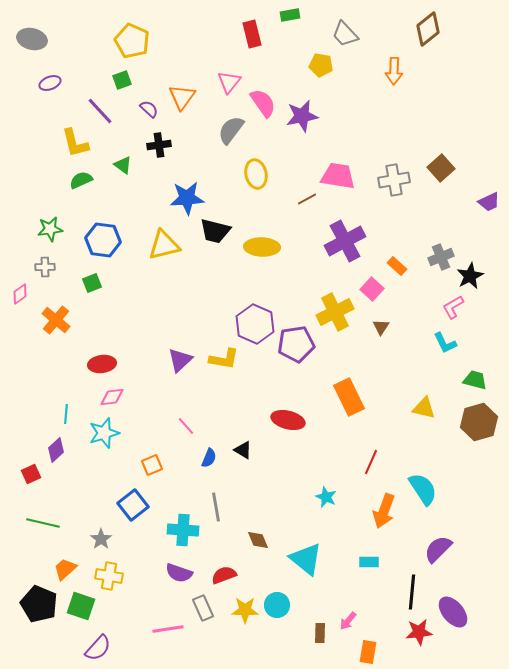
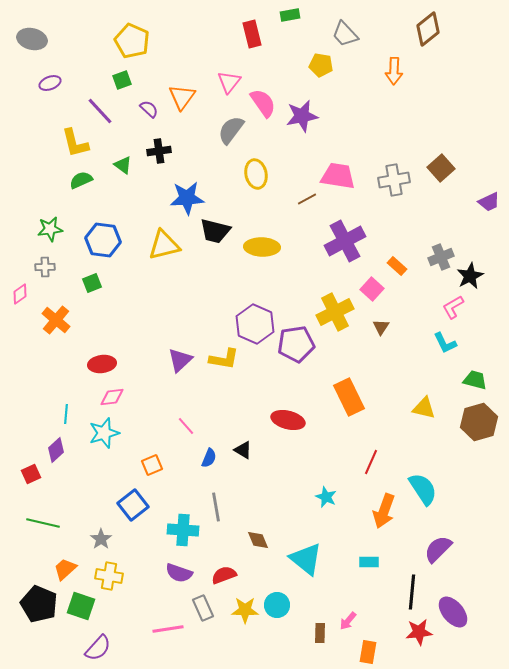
black cross at (159, 145): moved 6 px down
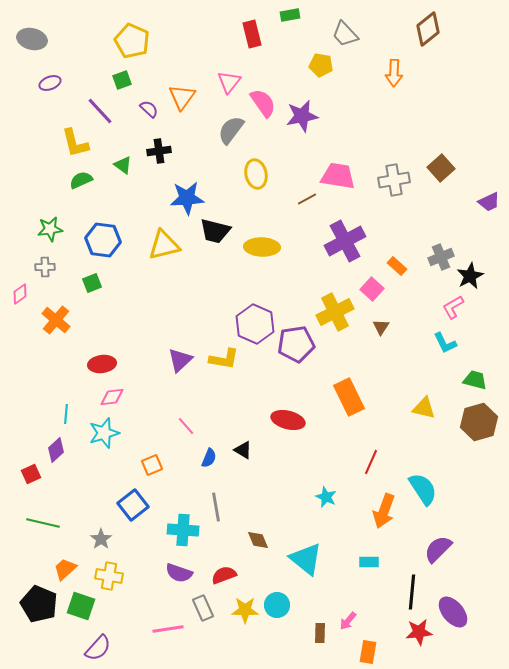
orange arrow at (394, 71): moved 2 px down
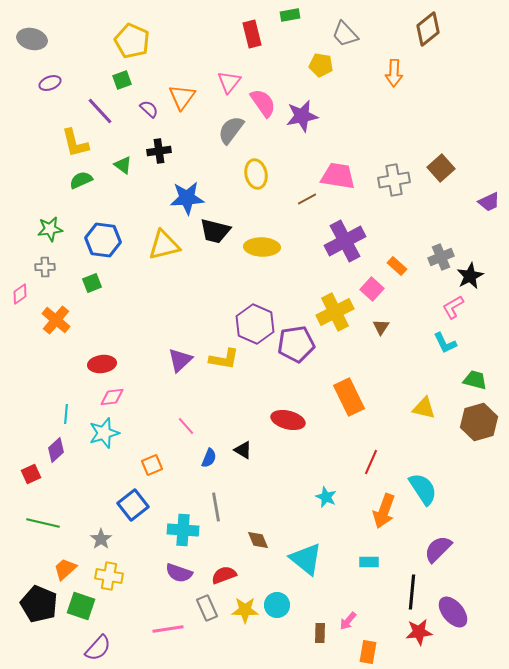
gray rectangle at (203, 608): moved 4 px right
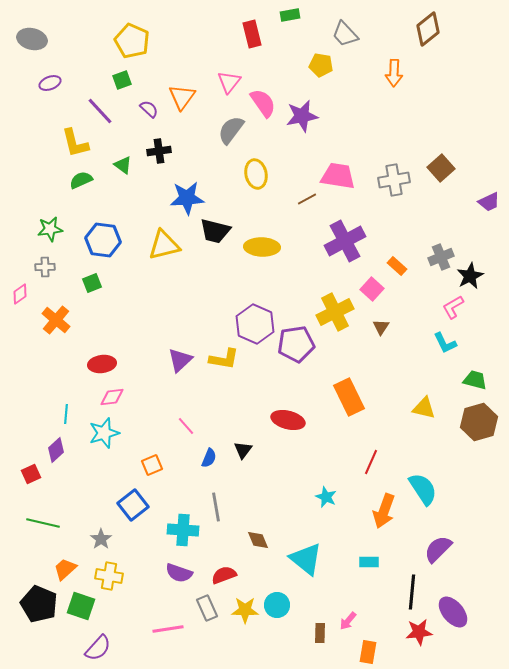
black triangle at (243, 450): rotated 36 degrees clockwise
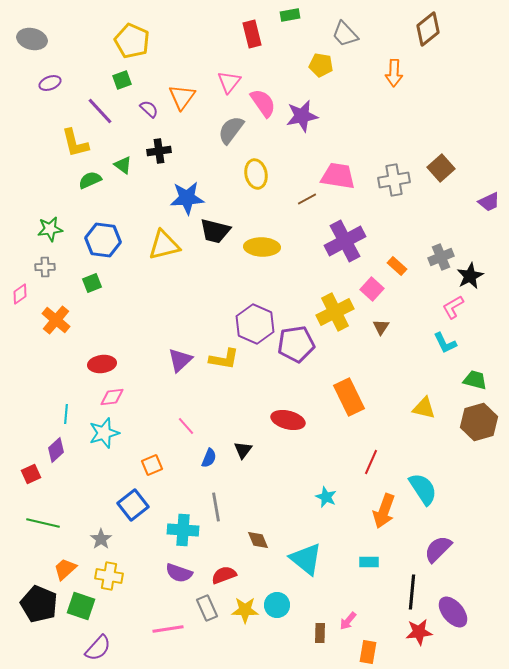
green semicircle at (81, 180): moved 9 px right
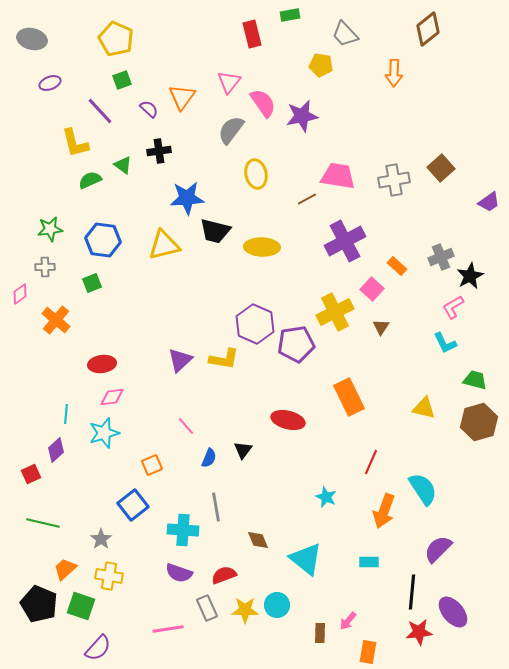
yellow pentagon at (132, 41): moved 16 px left, 2 px up
purple trapezoid at (489, 202): rotated 10 degrees counterclockwise
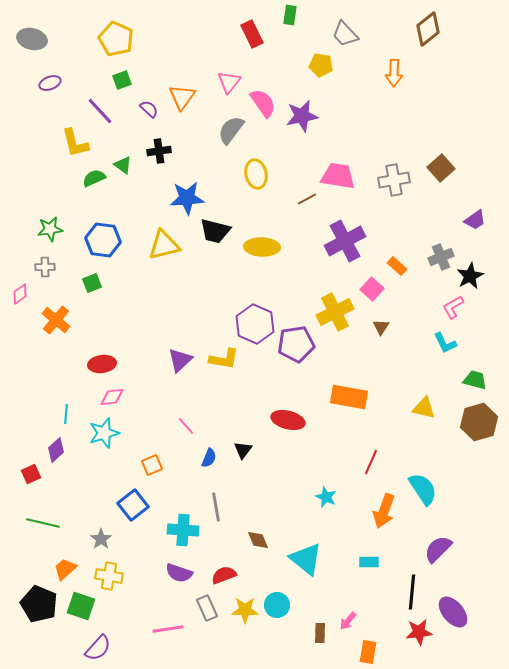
green rectangle at (290, 15): rotated 72 degrees counterclockwise
red rectangle at (252, 34): rotated 12 degrees counterclockwise
green semicircle at (90, 180): moved 4 px right, 2 px up
purple trapezoid at (489, 202): moved 14 px left, 18 px down
orange rectangle at (349, 397): rotated 54 degrees counterclockwise
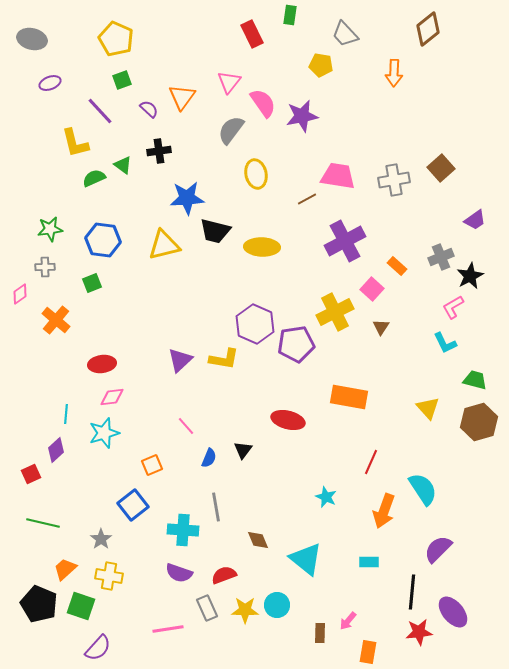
yellow triangle at (424, 408): moved 4 px right; rotated 35 degrees clockwise
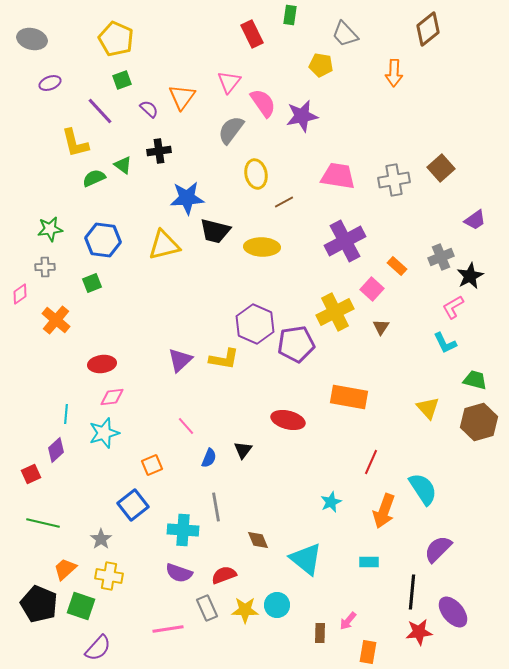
brown line at (307, 199): moved 23 px left, 3 px down
cyan star at (326, 497): moved 5 px right, 5 px down; rotated 25 degrees clockwise
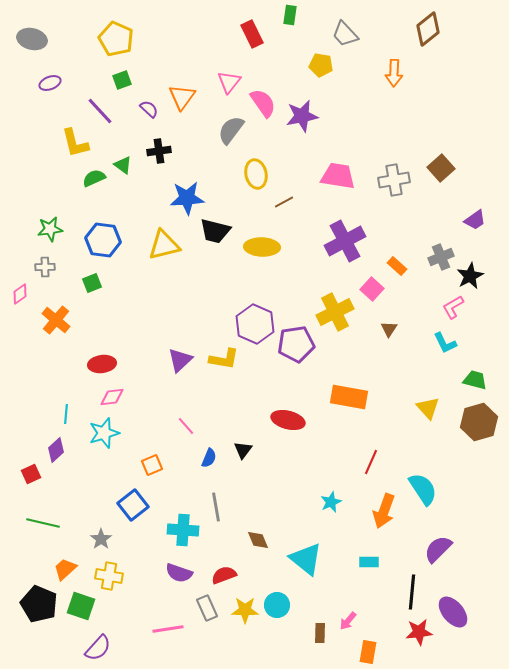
brown triangle at (381, 327): moved 8 px right, 2 px down
